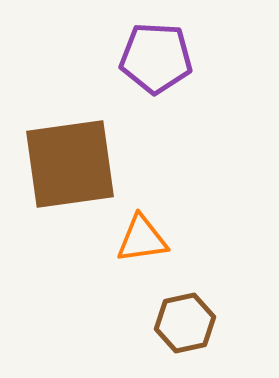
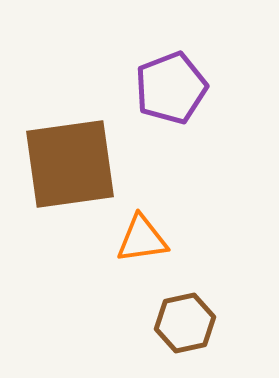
purple pentagon: moved 15 px right, 30 px down; rotated 24 degrees counterclockwise
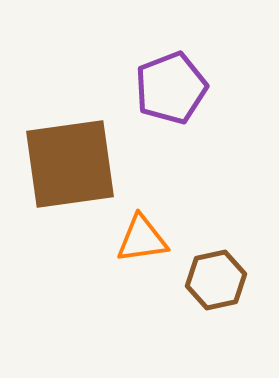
brown hexagon: moved 31 px right, 43 px up
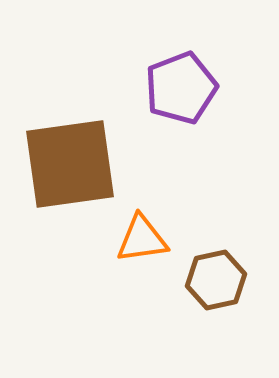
purple pentagon: moved 10 px right
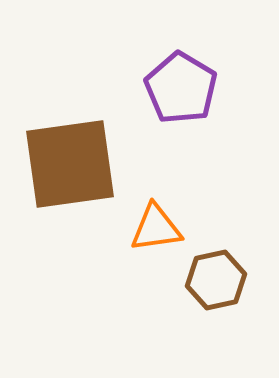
purple pentagon: rotated 20 degrees counterclockwise
orange triangle: moved 14 px right, 11 px up
